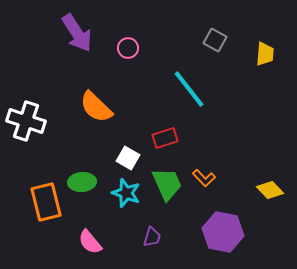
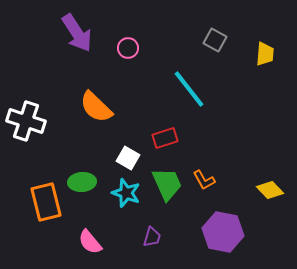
orange L-shape: moved 2 px down; rotated 15 degrees clockwise
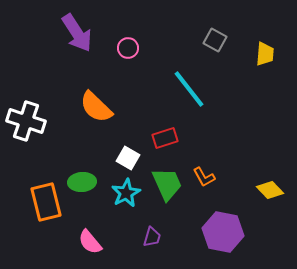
orange L-shape: moved 3 px up
cyan star: rotated 24 degrees clockwise
